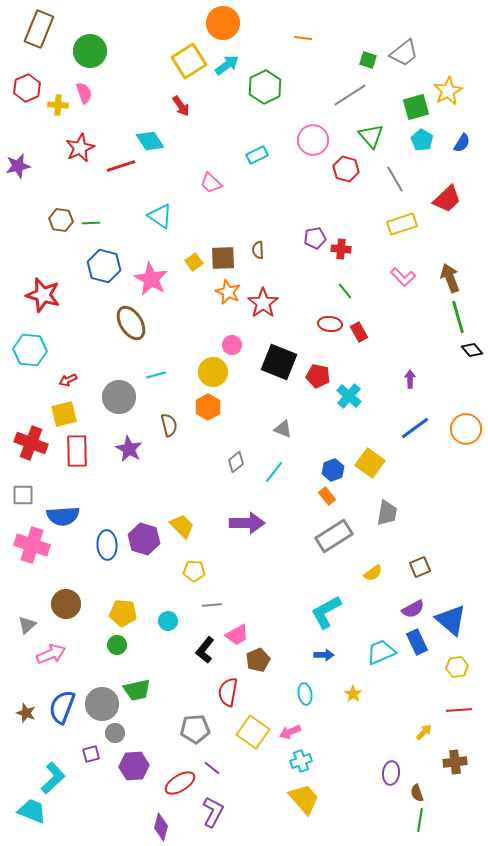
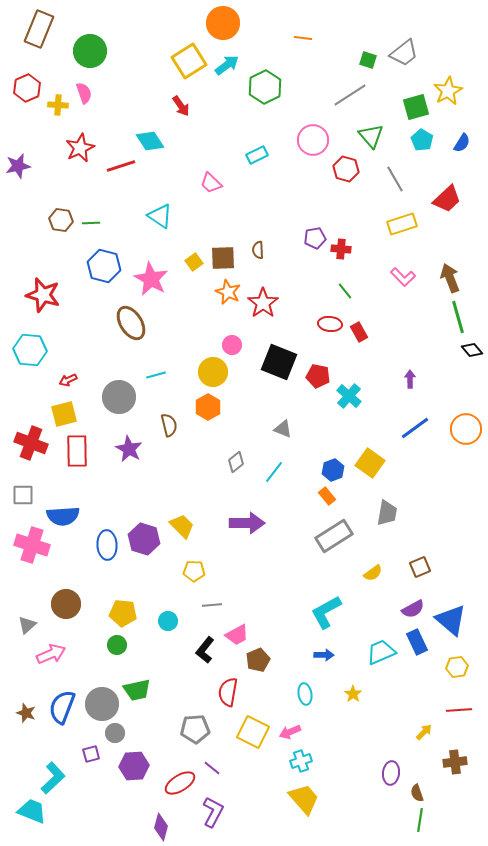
yellow square at (253, 732): rotated 8 degrees counterclockwise
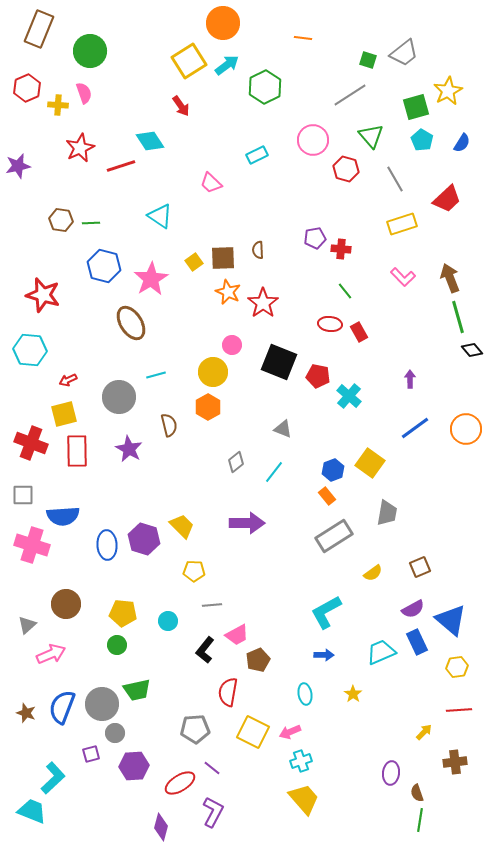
pink star at (151, 279): rotated 12 degrees clockwise
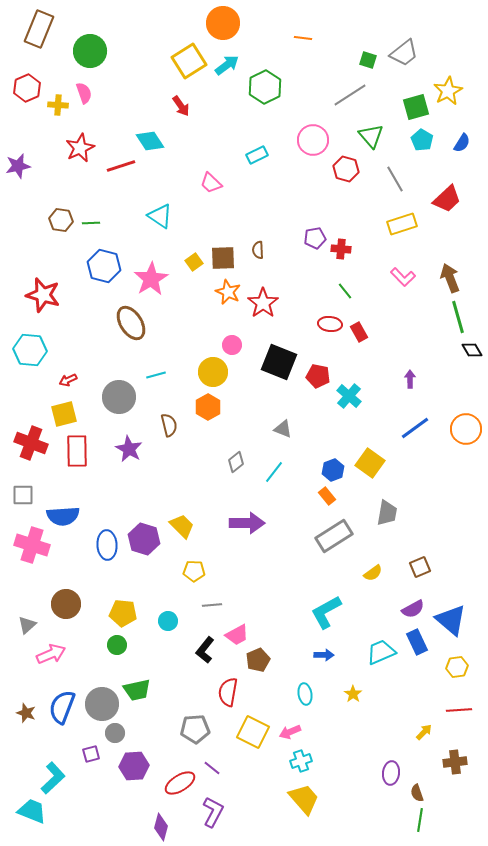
black diamond at (472, 350): rotated 10 degrees clockwise
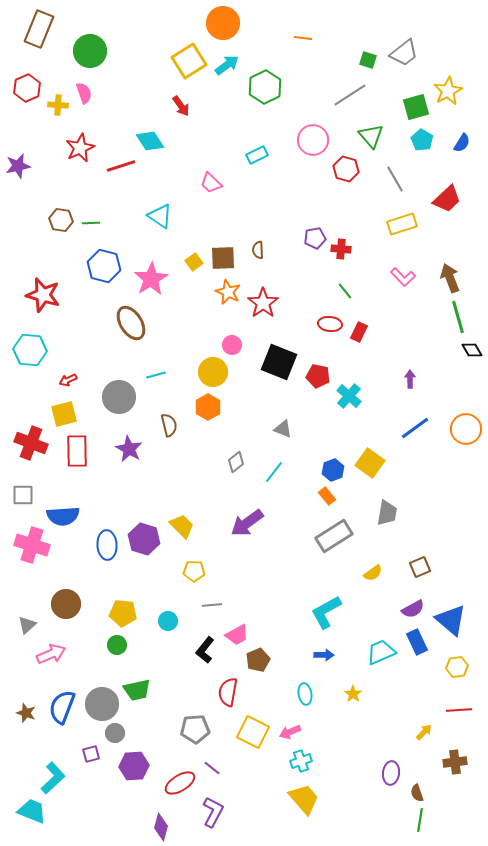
red rectangle at (359, 332): rotated 54 degrees clockwise
purple arrow at (247, 523): rotated 144 degrees clockwise
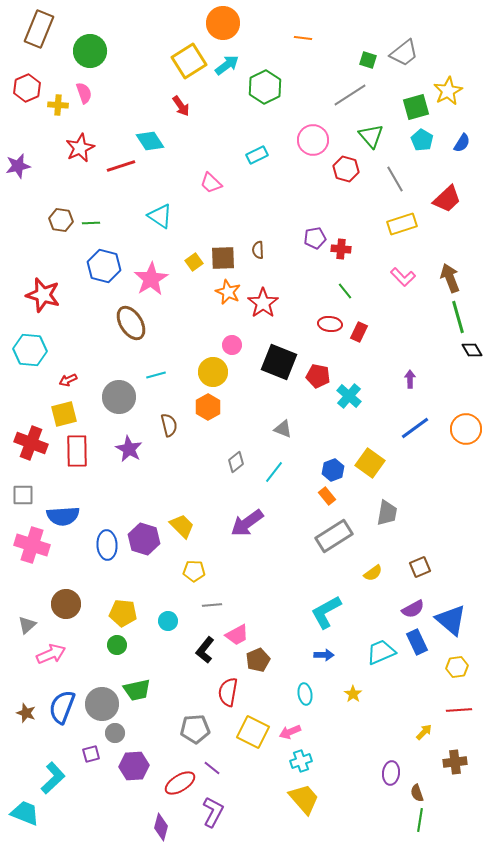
cyan trapezoid at (32, 811): moved 7 px left, 2 px down
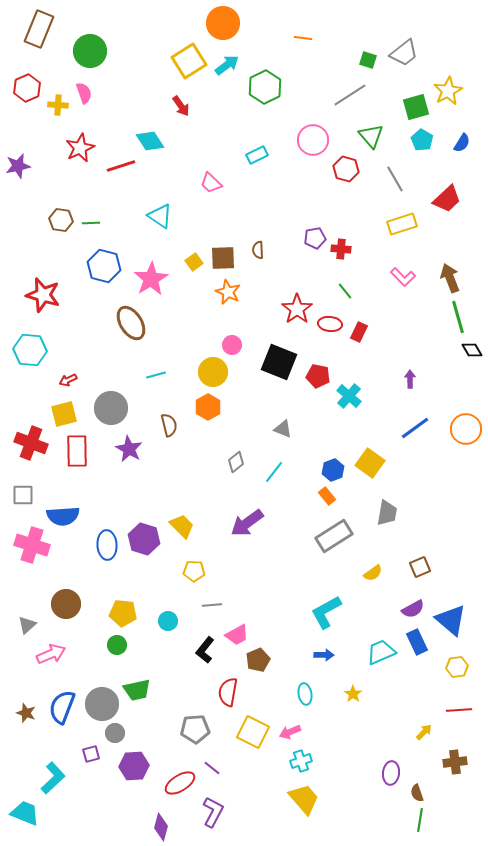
red star at (263, 303): moved 34 px right, 6 px down
gray circle at (119, 397): moved 8 px left, 11 px down
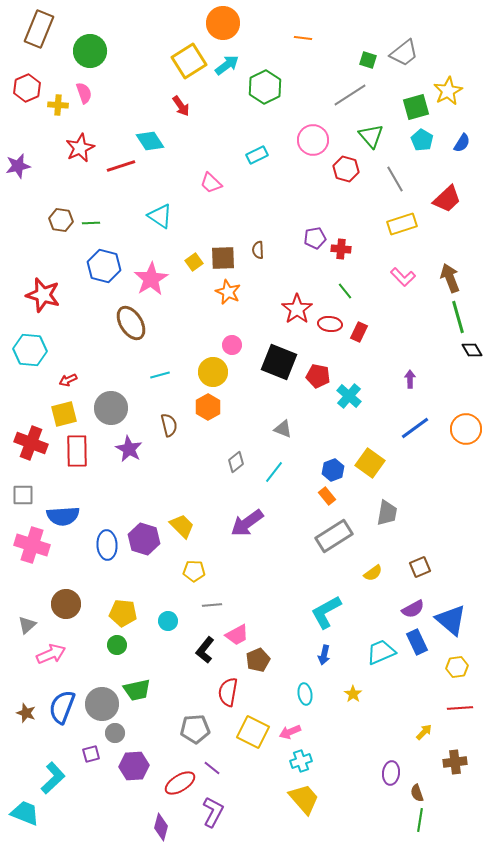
cyan line at (156, 375): moved 4 px right
blue arrow at (324, 655): rotated 102 degrees clockwise
red line at (459, 710): moved 1 px right, 2 px up
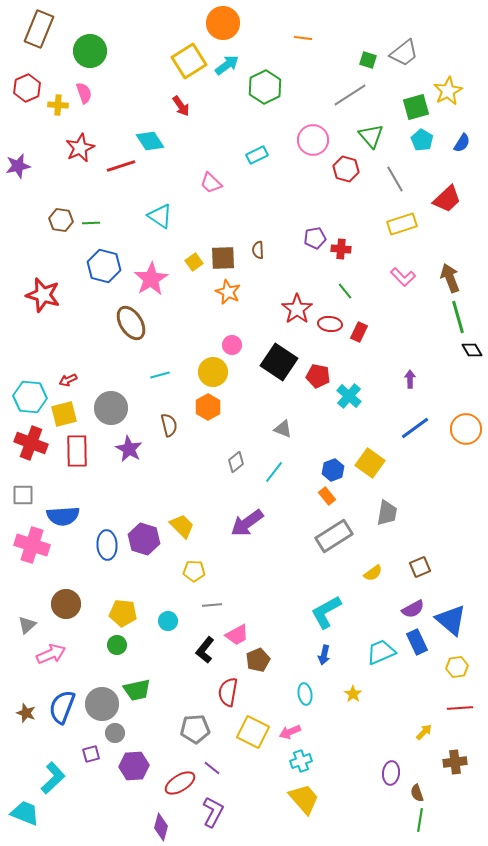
cyan hexagon at (30, 350): moved 47 px down
black square at (279, 362): rotated 12 degrees clockwise
